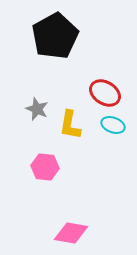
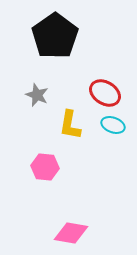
black pentagon: rotated 6 degrees counterclockwise
gray star: moved 14 px up
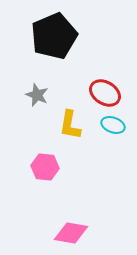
black pentagon: moved 1 px left; rotated 12 degrees clockwise
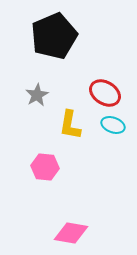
gray star: rotated 20 degrees clockwise
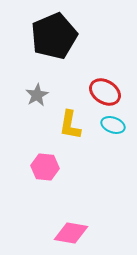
red ellipse: moved 1 px up
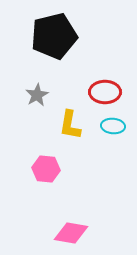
black pentagon: rotated 9 degrees clockwise
red ellipse: rotated 32 degrees counterclockwise
cyan ellipse: moved 1 px down; rotated 15 degrees counterclockwise
pink hexagon: moved 1 px right, 2 px down
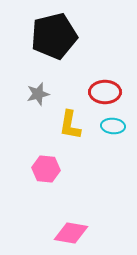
gray star: moved 1 px right, 1 px up; rotated 15 degrees clockwise
